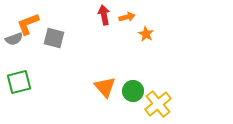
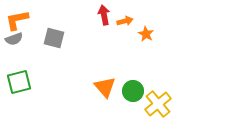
orange arrow: moved 2 px left, 4 px down
orange L-shape: moved 11 px left, 4 px up; rotated 10 degrees clockwise
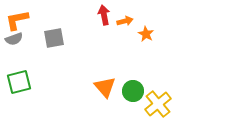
gray square: rotated 25 degrees counterclockwise
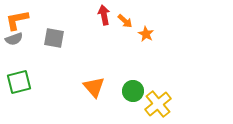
orange arrow: rotated 56 degrees clockwise
gray square: rotated 20 degrees clockwise
orange triangle: moved 11 px left
